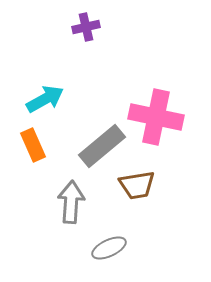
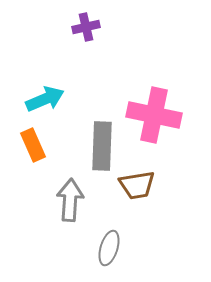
cyan arrow: rotated 6 degrees clockwise
pink cross: moved 2 px left, 2 px up
gray rectangle: rotated 48 degrees counterclockwise
gray arrow: moved 1 px left, 2 px up
gray ellipse: rotated 48 degrees counterclockwise
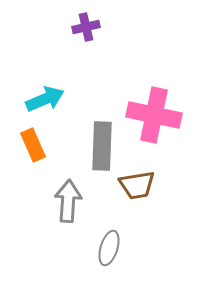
gray arrow: moved 2 px left, 1 px down
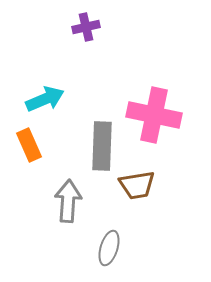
orange rectangle: moved 4 px left
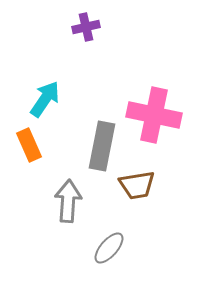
cyan arrow: rotated 33 degrees counterclockwise
gray rectangle: rotated 9 degrees clockwise
gray ellipse: rotated 24 degrees clockwise
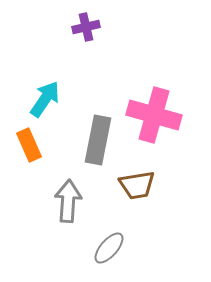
pink cross: rotated 4 degrees clockwise
gray rectangle: moved 4 px left, 6 px up
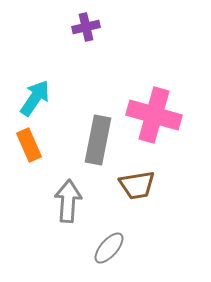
cyan arrow: moved 10 px left, 1 px up
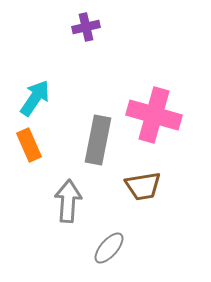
brown trapezoid: moved 6 px right, 1 px down
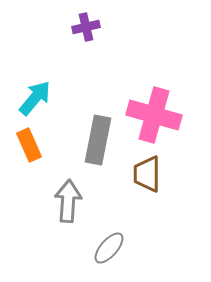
cyan arrow: rotated 6 degrees clockwise
brown trapezoid: moved 4 px right, 12 px up; rotated 99 degrees clockwise
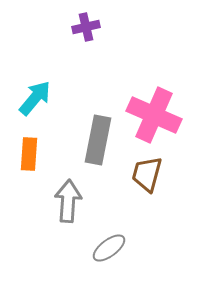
pink cross: rotated 8 degrees clockwise
orange rectangle: moved 9 px down; rotated 28 degrees clockwise
brown trapezoid: rotated 15 degrees clockwise
gray ellipse: rotated 12 degrees clockwise
